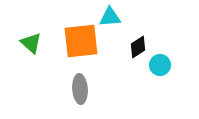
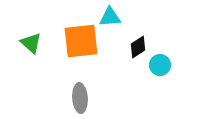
gray ellipse: moved 9 px down
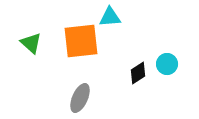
black diamond: moved 26 px down
cyan circle: moved 7 px right, 1 px up
gray ellipse: rotated 28 degrees clockwise
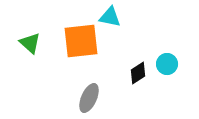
cyan triangle: rotated 15 degrees clockwise
green triangle: moved 1 px left
gray ellipse: moved 9 px right
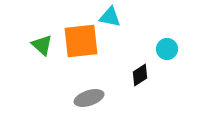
green triangle: moved 12 px right, 2 px down
cyan circle: moved 15 px up
black diamond: moved 2 px right, 2 px down
gray ellipse: rotated 48 degrees clockwise
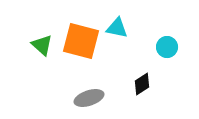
cyan triangle: moved 7 px right, 11 px down
orange square: rotated 21 degrees clockwise
cyan circle: moved 2 px up
black diamond: moved 2 px right, 9 px down
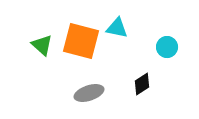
gray ellipse: moved 5 px up
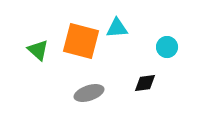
cyan triangle: rotated 15 degrees counterclockwise
green triangle: moved 4 px left, 5 px down
black diamond: moved 3 px right, 1 px up; rotated 25 degrees clockwise
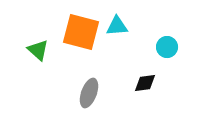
cyan triangle: moved 2 px up
orange square: moved 9 px up
gray ellipse: rotated 52 degrees counterclockwise
